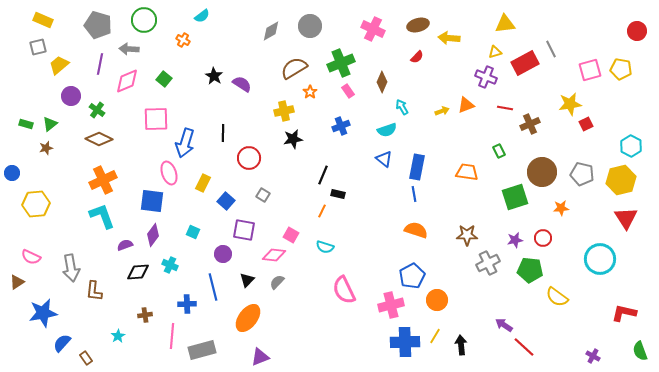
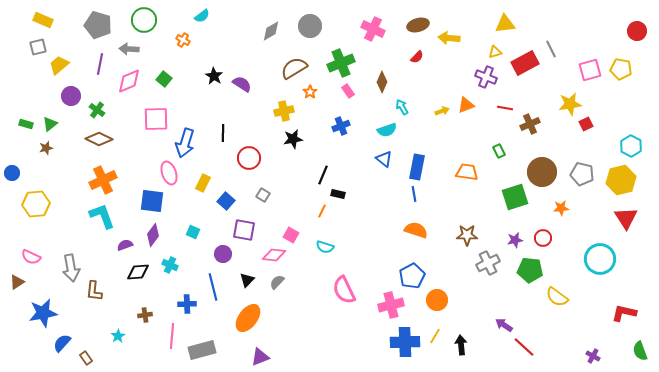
pink diamond at (127, 81): moved 2 px right
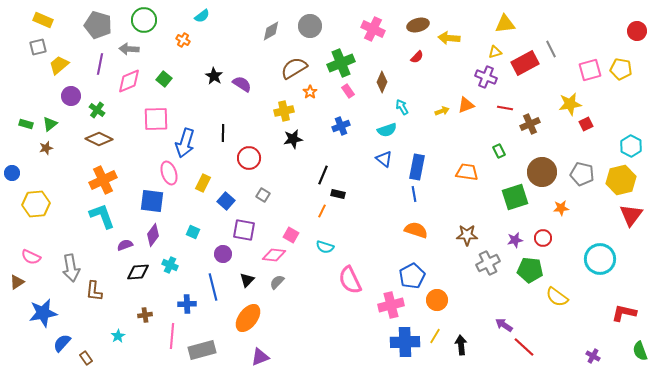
red triangle at (626, 218): moved 5 px right, 3 px up; rotated 10 degrees clockwise
pink semicircle at (344, 290): moved 6 px right, 10 px up
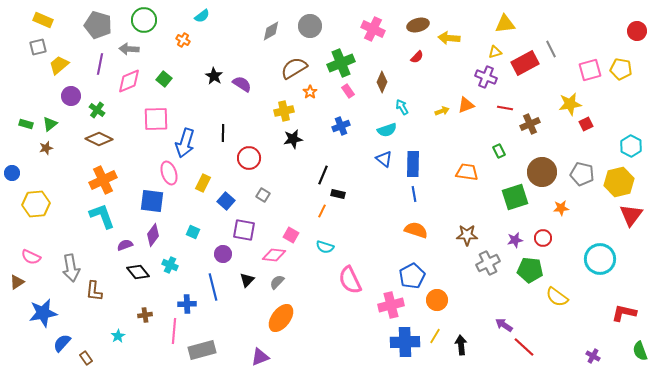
blue rectangle at (417, 167): moved 4 px left, 3 px up; rotated 10 degrees counterclockwise
yellow hexagon at (621, 180): moved 2 px left, 2 px down
black diamond at (138, 272): rotated 55 degrees clockwise
orange ellipse at (248, 318): moved 33 px right
pink line at (172, 336): moved 2 px right, 5 px up
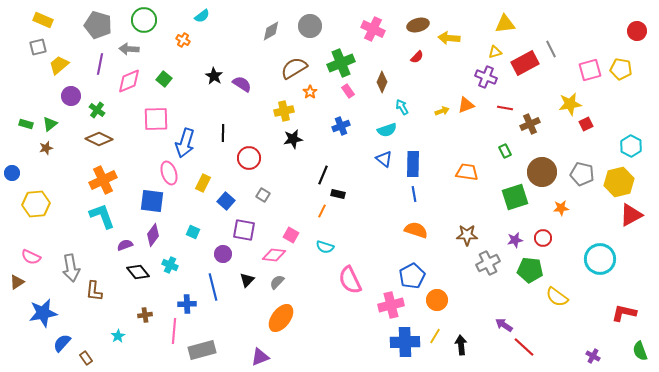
green rectangle at (499, 151): moved 6 px right
red triangle at (631, 215): rotated 25 degrees clockwise
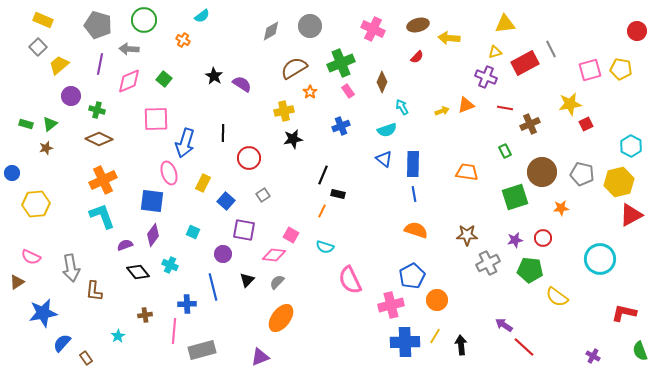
gray square at (38, 47): rotated 30 degrees counterclockwise
green cross at (97, 110): rotated 21 degrees counterclockwise
gray square at (263, 195): rotated 24 degrees clockwise
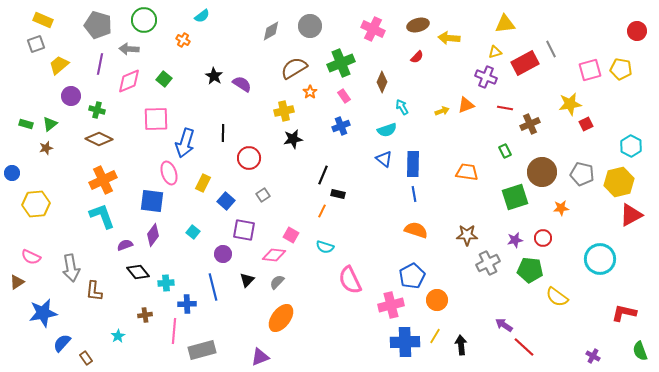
gray square at (38, 47): moved 2 px left, 3 px up; rotated 24 degrees clockwise
pink rectangle at (348, 91): moved 4 px left, 5 px down
cyan square at (193, 232): rotated 16 degrees clockwise
cyan cross at (170, 265): moved 4 px left, 18 px down; rotated 28 degrees counterclockwise
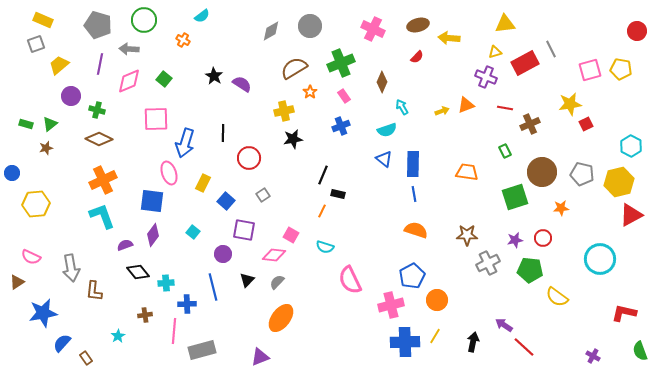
black arrow at (461, 345): moved 12 px right, 3 px up; rotated 18 degrees clockwise
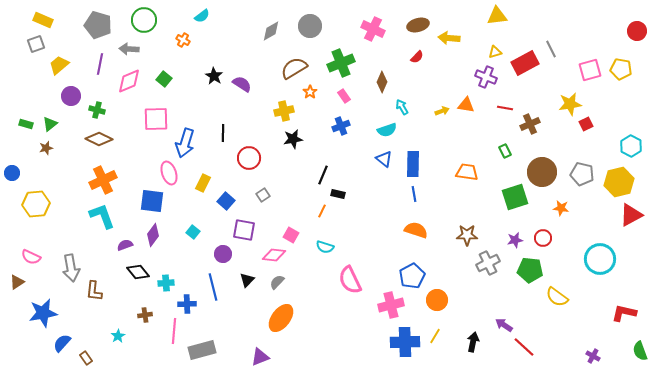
yellow triangle at (505, 24): moved 8 px left, 8 px up
orange triangle at (466, 105): rotated 30 degrees clockwise
orange star at (561, 208): rotated 14 degrees clockwise
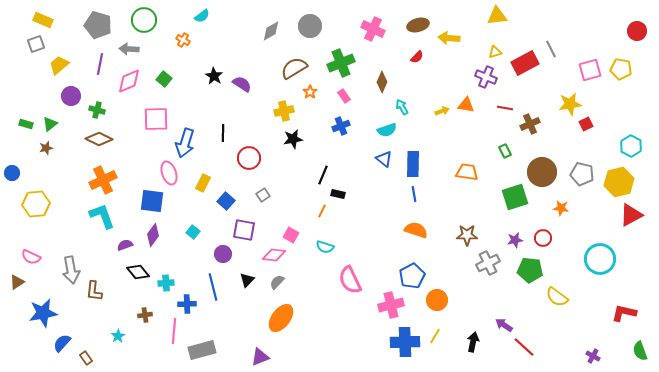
gray arrow at (71, 268): moved 2 px down
